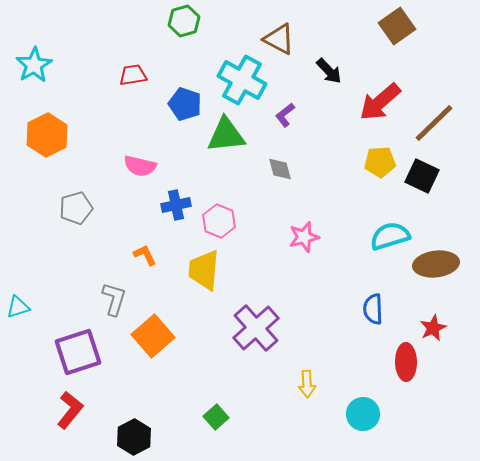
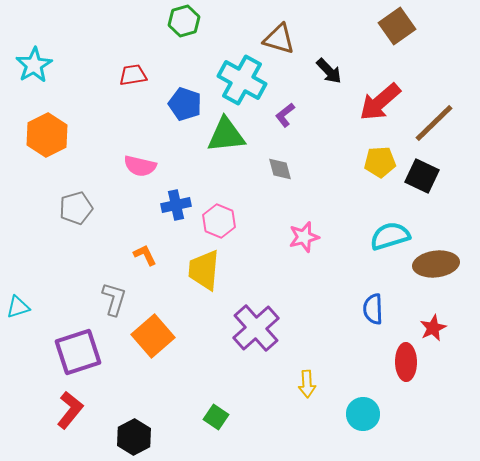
brown triangle: rotated 12 degrees counterclockwise
green square: rotated 15 degrees counterclockwise
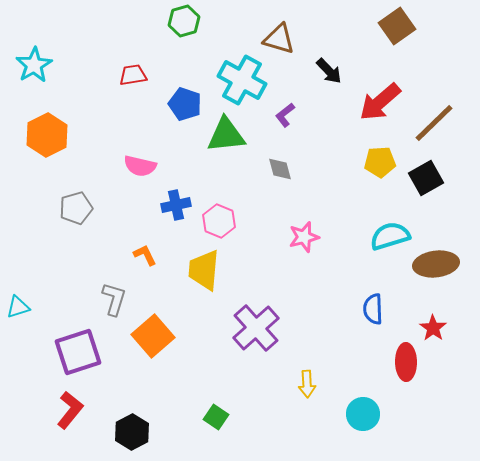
black square: moved 4 px right, 2 px down; rotated 36 degrees clockwise
red star: rotated 12 degrees counterclockwise
black hexagon: moved 2 px left, 5 px up
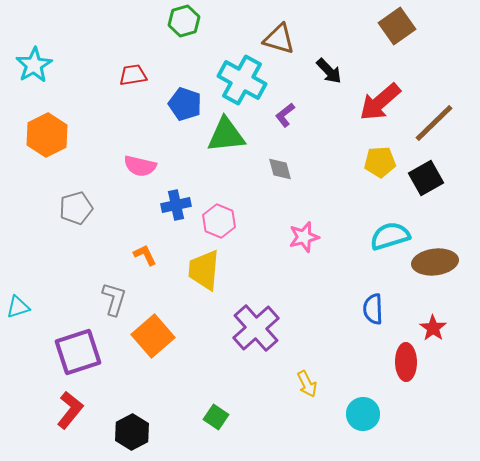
brown ellipse: moved 1 px left, 2 px up
yellow arrow: rotated 24 degrees counterclockwise
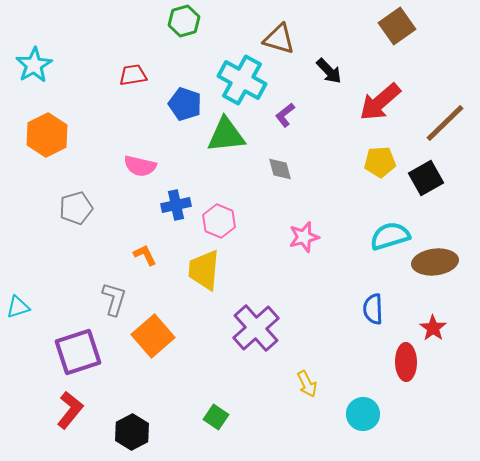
brown line: moved 11 px right
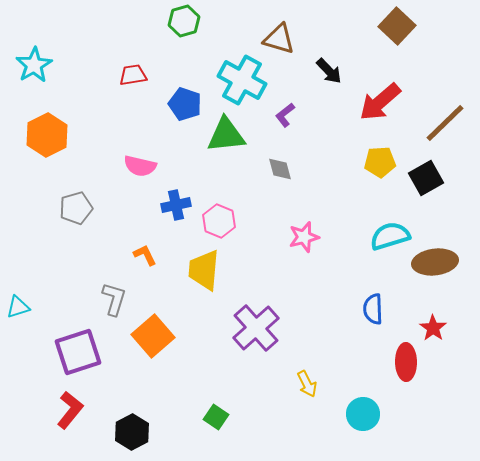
brown square: rotated 12 degrees counterclockwise
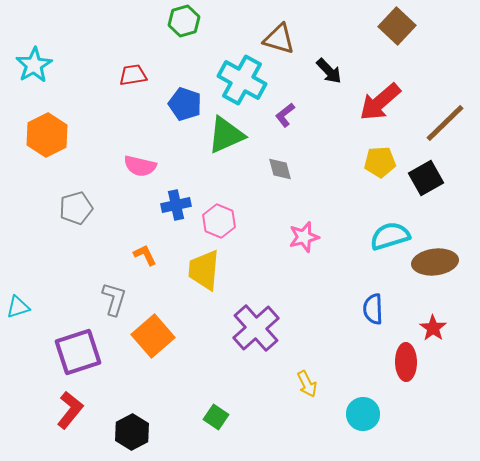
green triangle: rotated 18 degrees counterclockwise
